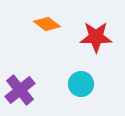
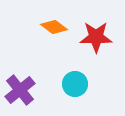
orange diamond: moved 7 px right, 3 px down
cyan circle: moved 6 px left
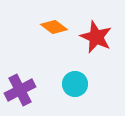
red star: rotated 24 degrees clockwise
purple cross: rotated 12 degrees clockwise
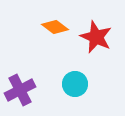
orange diamond: moved 1 px right
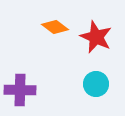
cyan circle: moved 21 px right
purple cross: rotated 28 degrees clockwise
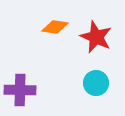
orange diamond: rotated 28 degrees counterclockwise
cyan circle: moved 1 px up
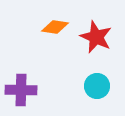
cyan circle: moved 1 px right, 3 px down
purple cross: moved 1 px right
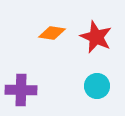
orange diamond: moved 3 px left, 6 px down
